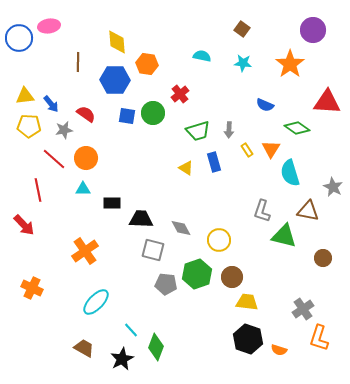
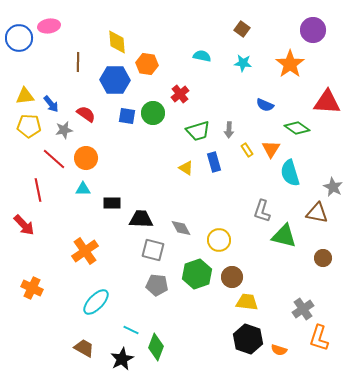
brown triangle at (308, 211): moved 9 px right, 2 px down
gray pentagon at (166, 284): moved 9 px left, 1 px down
cyan line at (131, 330): rotated 21 degrees counterclockwise
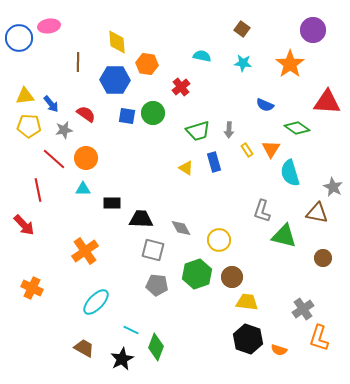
red cross at (180, 94): moved 1 px right, 7 px up
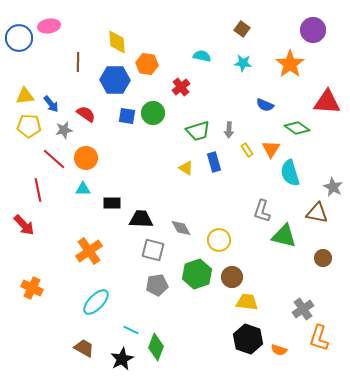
orange cross at (85, 251): moved 4 px right
gray pentagon at (157, 285): rotated 15 degrees counterclockwise
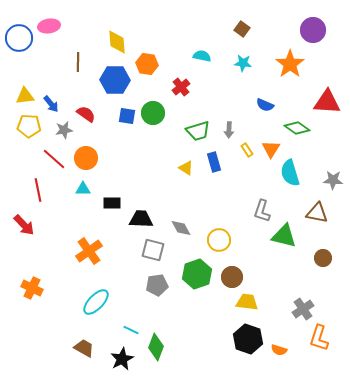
gray star at (333, 187): moved 7 px up; rotated 24 degrees counterclockwise
